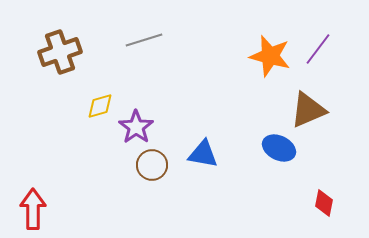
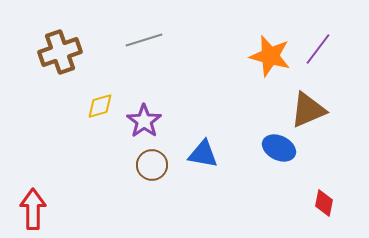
purple star: moved 8 px right, 6 px up
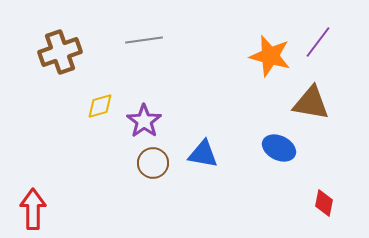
gray line: rotated 9 degrees clockwise
purple line: moved 7 px up
brown triangle: moved 3 px right, 7 px up; rotated 33 degrees clockwise
brown circle: moved 1 px right, 2 px up
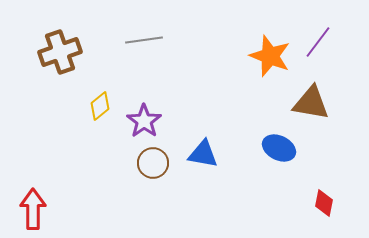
orange star: rotated 6 degrees clockwise
yellow diamond: rotated 24 degrees counterclockwise
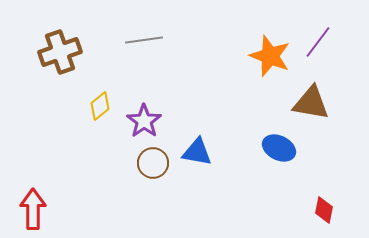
blue triangle: moved 6 px left, 2 px up
red diamond: moved 7 px down
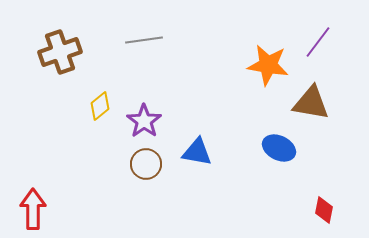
orange star: moved 2 px left, 9 px down; rotated 12 degrees counterclockwise
brown circle: moved 7 px left, 1 px down
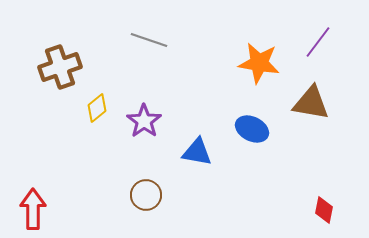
gray line: moved 5 px right; rotated 27 degrees clockwise
brown cross: moved 15 px down
orange star: moved 9 px left, 2 px up
yellow diamond: moved 3 px left, 2 px down
blue ellipse: moved 27 px left, 19 px up
brown circle: moved 31 px down
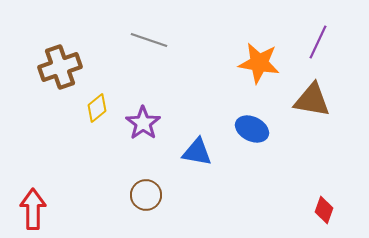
purple line: rotated 12 degrees counterclockwise
brown triangle: moved 1 px right, 3 px up
purple star: moved 1 px left, 2 px down
red diamond: rotated 8 degrees clockwise
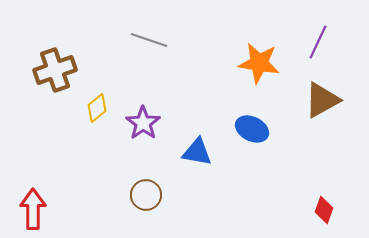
brown cross: moved 5 px left, 3 px down
brown triangle: moved 10 px right; rotated 39 degrees counterclockwise
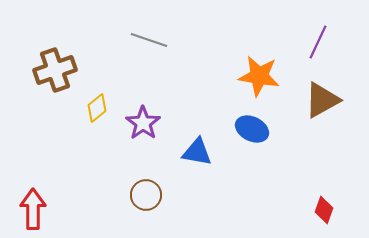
orange star: moved 13 px down
